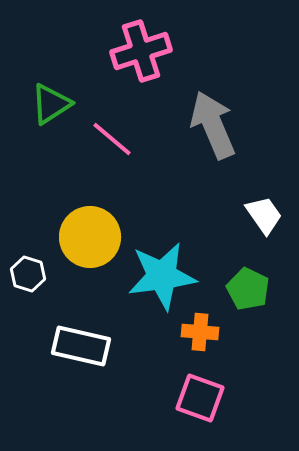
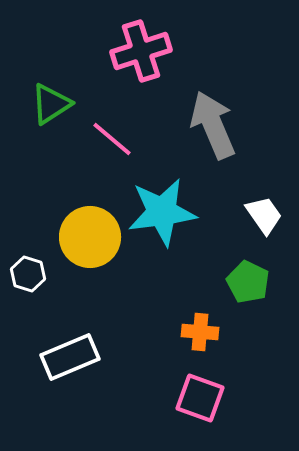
cyan star: moved 64 px up
green pentagon: moved 7 px up
white rectangle: moved 11 px left, 11 px down; rotated 36 degrees counterclockwise
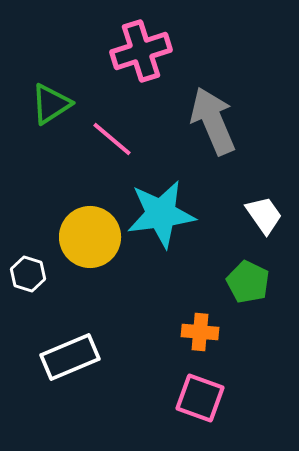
gray arrow: moved 4 px up
cyan star: moved 1 px left, 2 px down
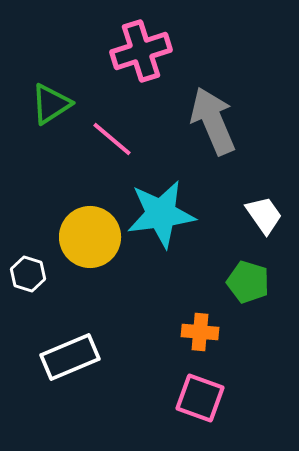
green pentagon: rotated 9 degrees counterclockwise
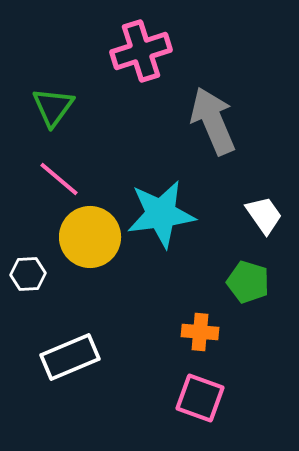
green triangle: moved 2 px right, 3 px down; rotated 21 degrees counterclockwise
pink line: moved 53 px left, 40 px down
white hexagon: rotated 20 degrees counterclockwise
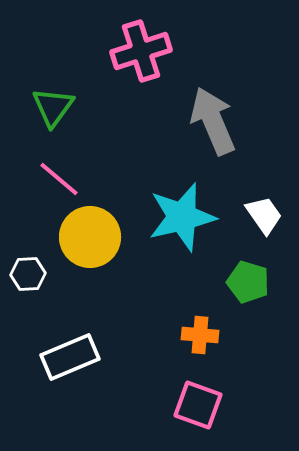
cyan star: moved 21 px right, 3 px down; rotated 6 degrees counterclockwise
orange cross: moved 3 px down
pink square: moved 2 px left, 7 px down
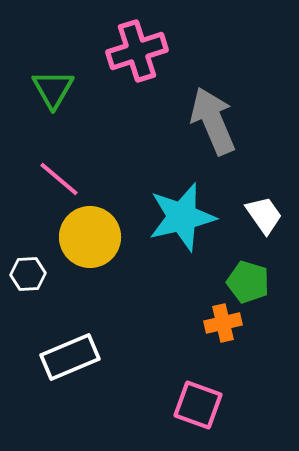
pink cross: moved 4 px left
green triangle: moved 18 px up; rotated 6 degrees counterclockwise
orange cross: moved 23 px right, 12 px up; rotated 18 degrees counterclockwise
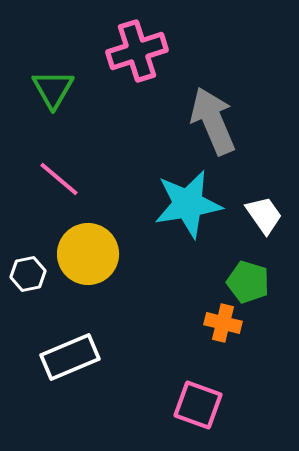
cyan star: moved 6 px right, 13 px up; rotated 4 degrees clockwise
yellow circle: moved 2 px left, 17 px down
white hexagon: rotated 8 degrees counterclockwise
orange cross: rotated 27 degrees clockwise
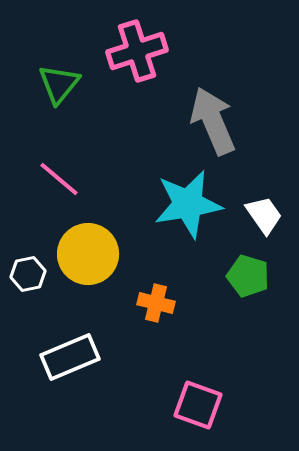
green triangle: moved 6 px right, 5 px up; rotated 9 degrees clockwise
green pentagon: moved 6 px up
orange cross: moved 67 px left, 20 px up
